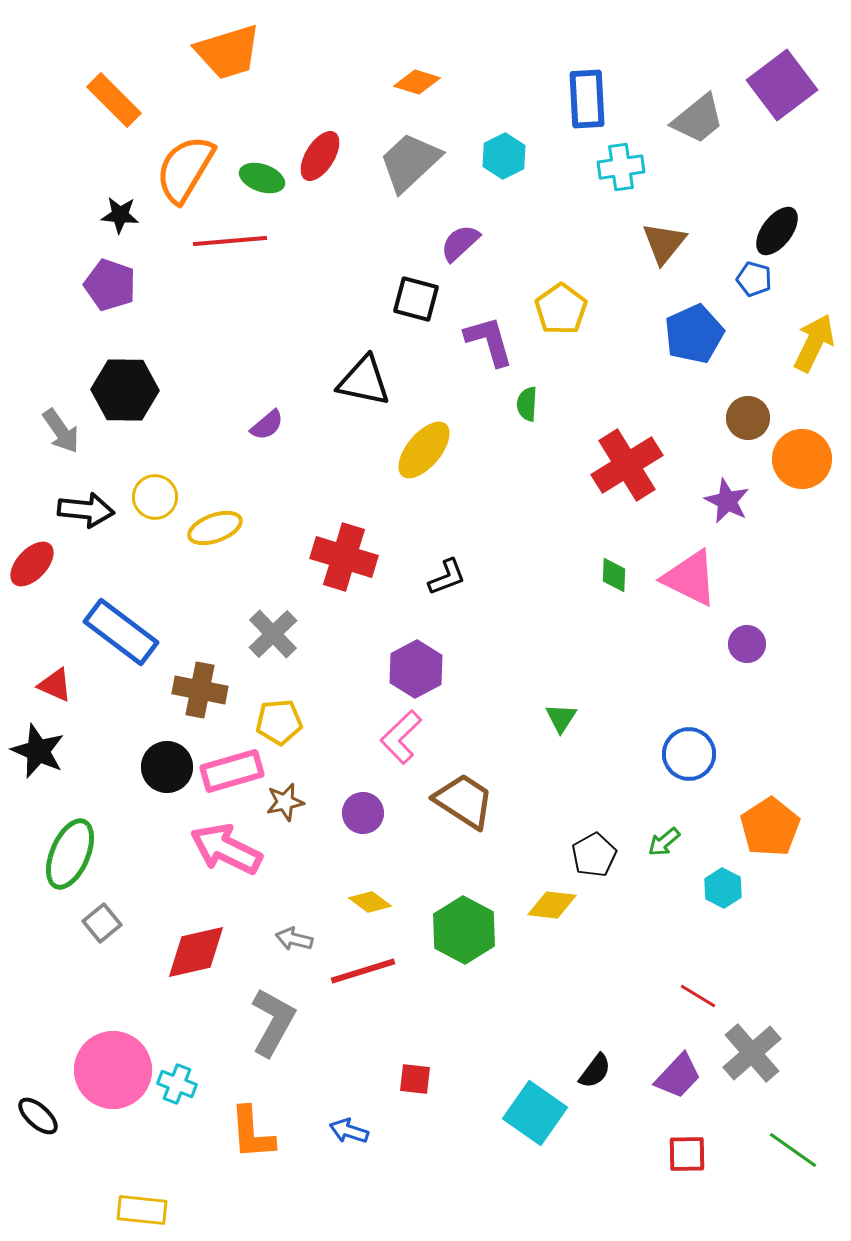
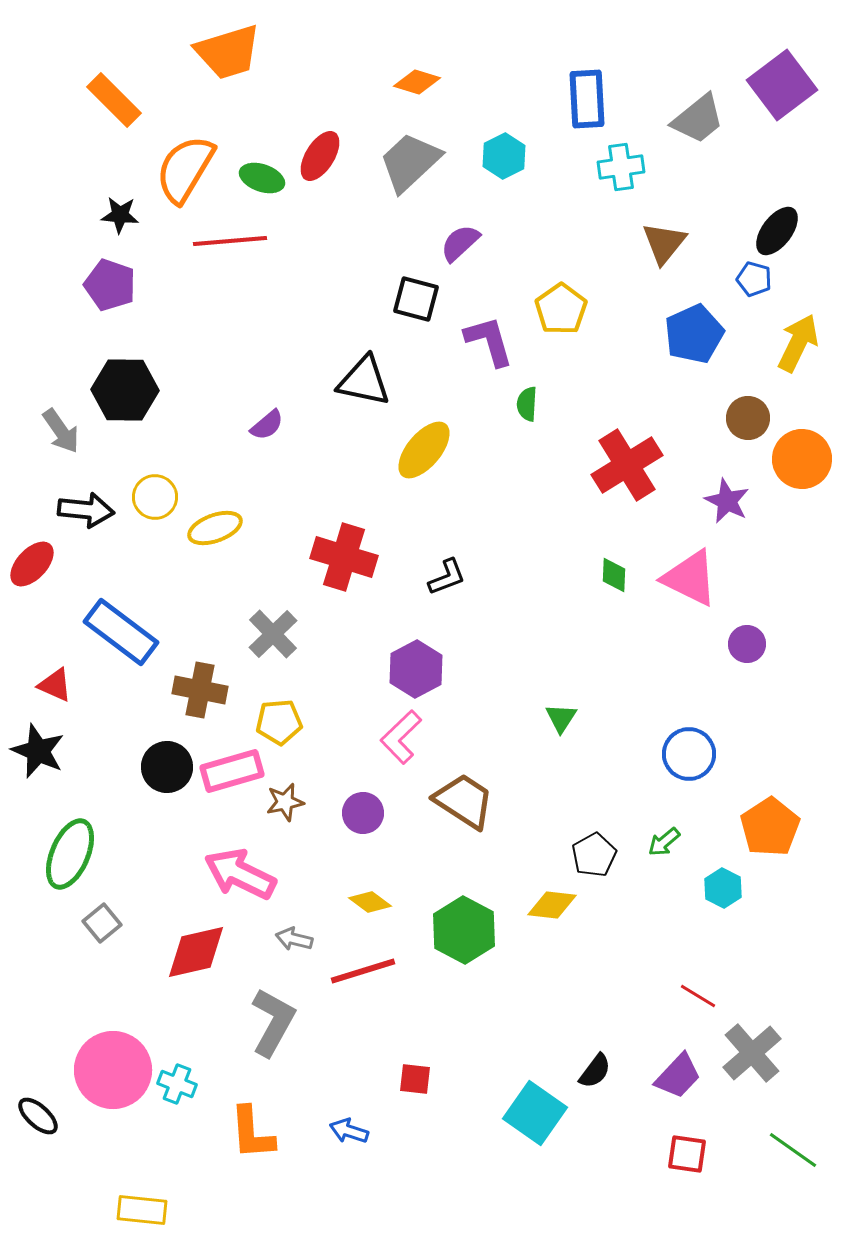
yellow arrow at (814, 343): moved 16 px left
pink arrow at (226, 849): moved 14 px right, 25 px down
red square at (687, 1154): rotated 9 degrees clockwise
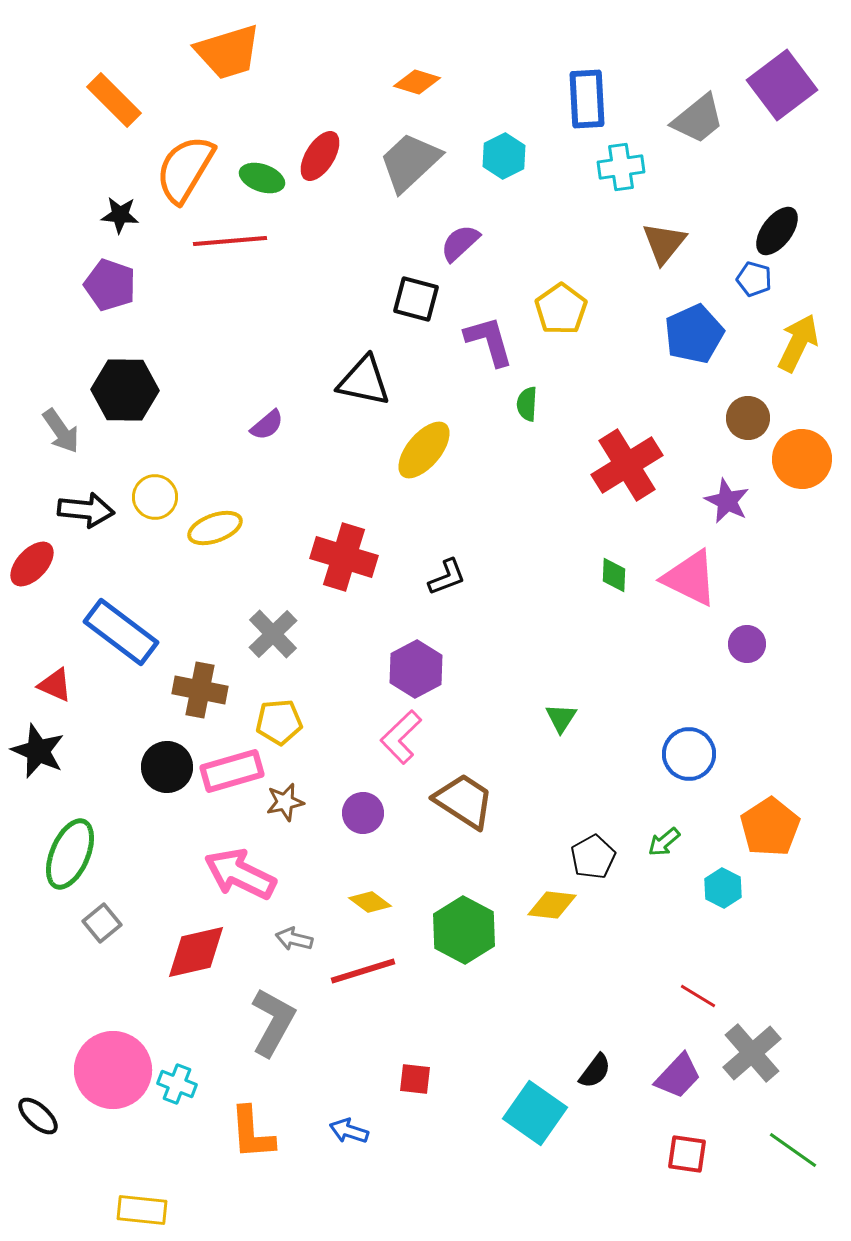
black pentagon at (594, 855): moved 1 px left, 2 px down
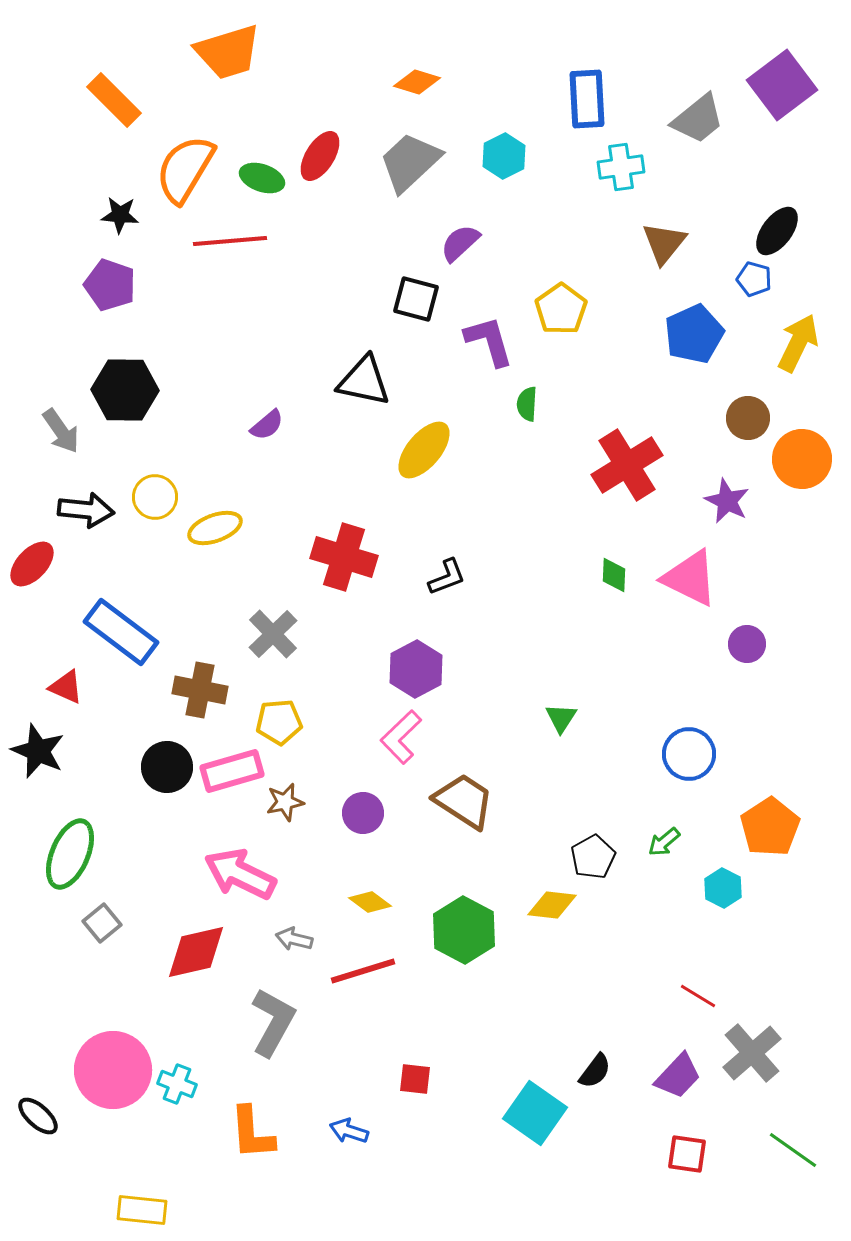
red triangle at (55, 685): moved 11 px right, 2 px down
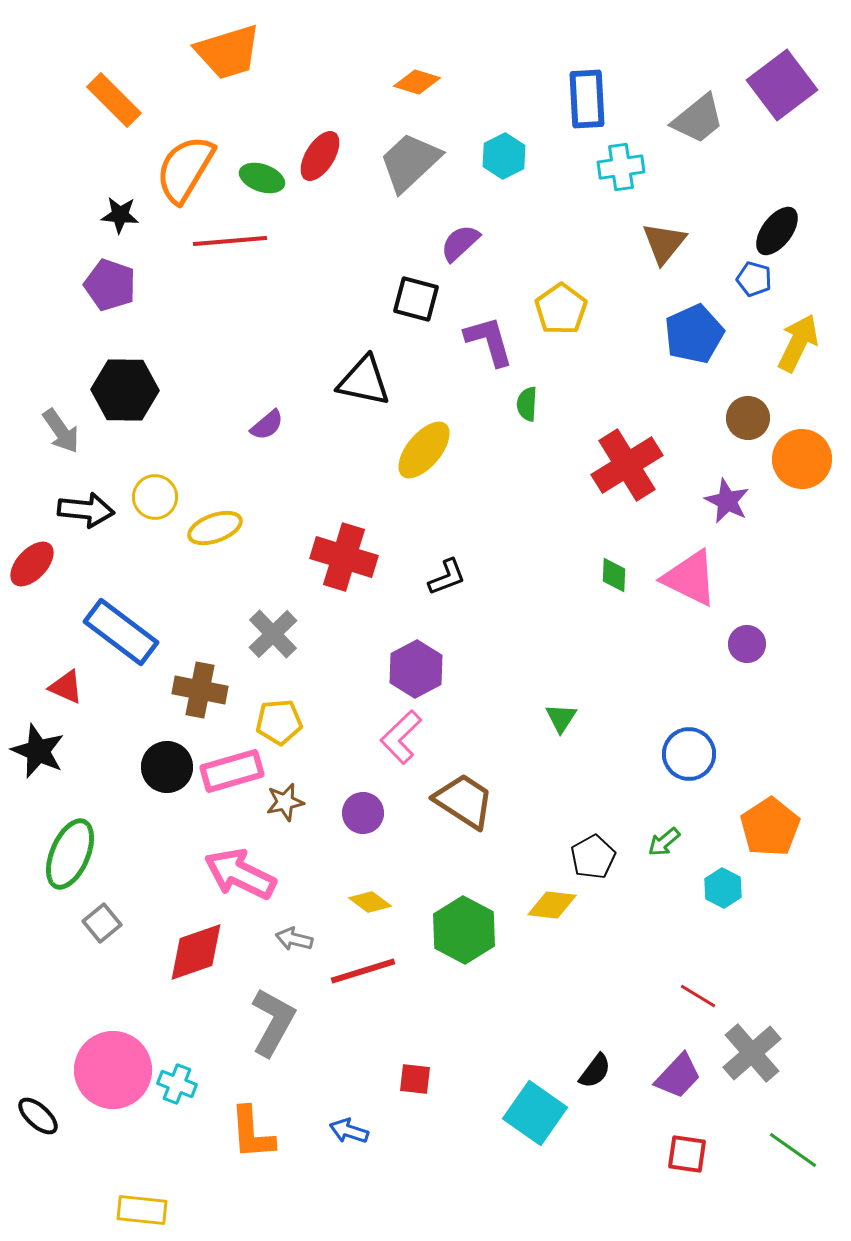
red diamond at (196, 952): rotated 6 degrees counterclockwise
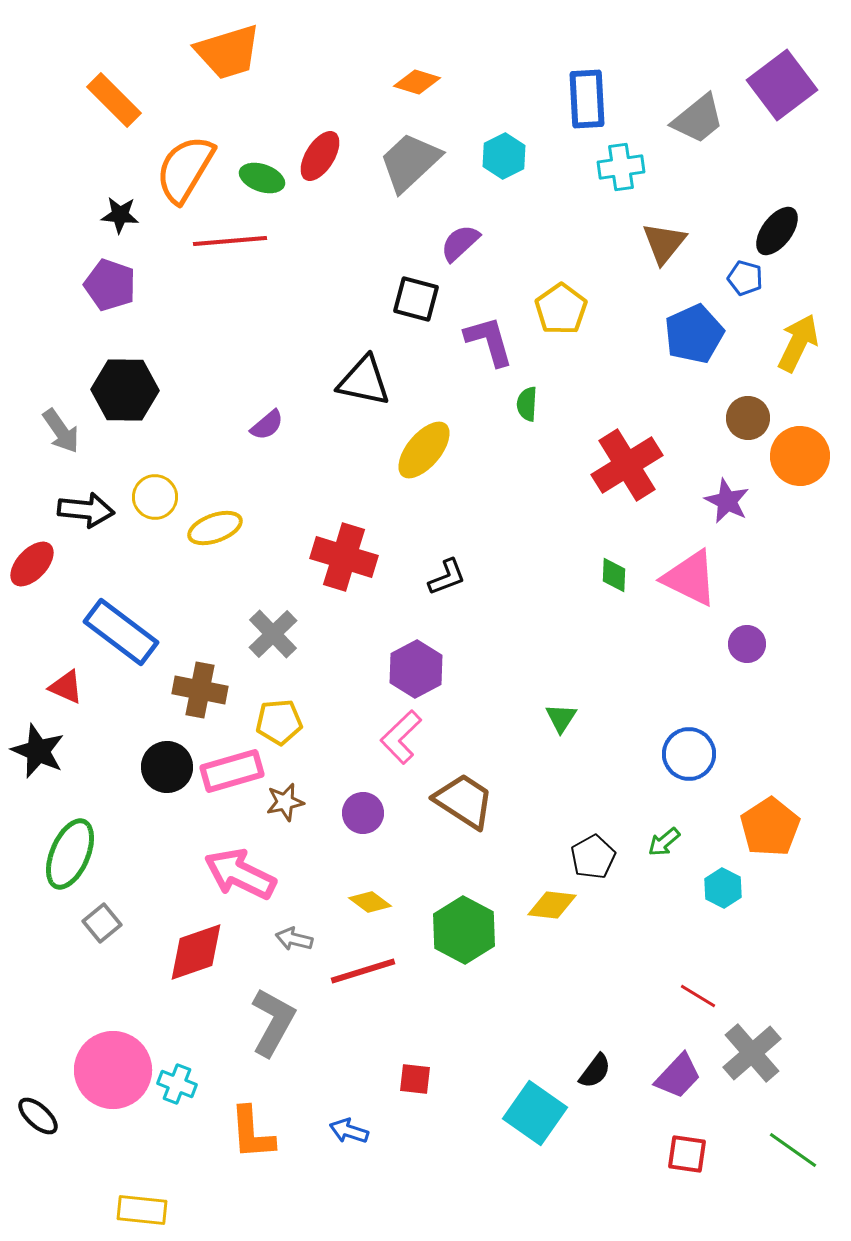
blue pentagon at (754, 279): moved 9 px left, 1 px up
orange circle at (802, 459): moved 2 px left, 3 px up
